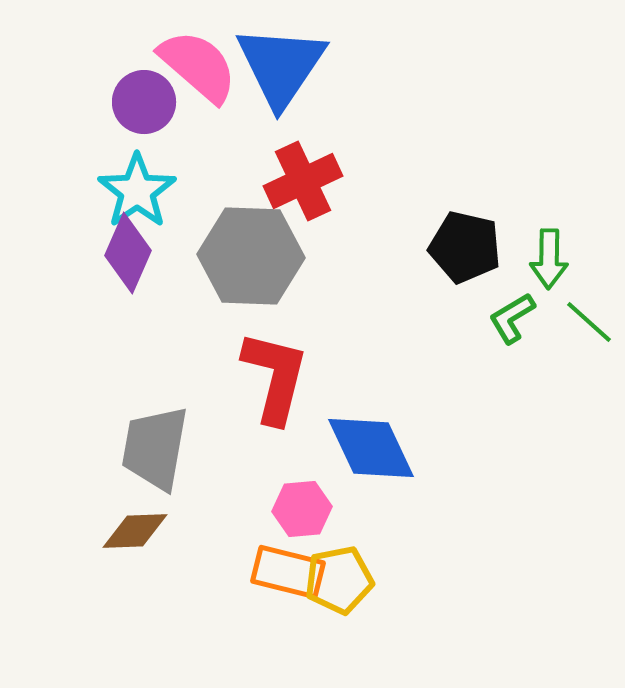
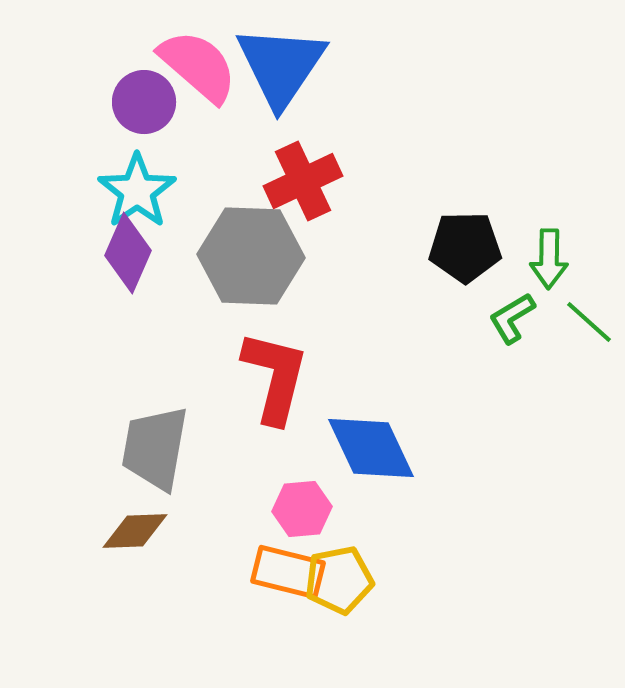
black pentagon: rotated 14 degrees counterclockwise
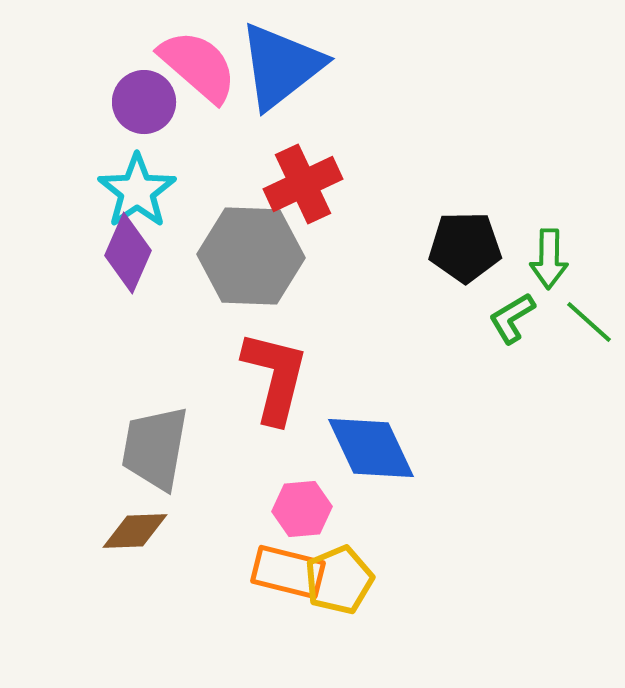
blue triangle: rotated 18 degrees clockwise
red cross: moved 3 px down
yellow pentagon: rotated 12 degrees counterclockwise
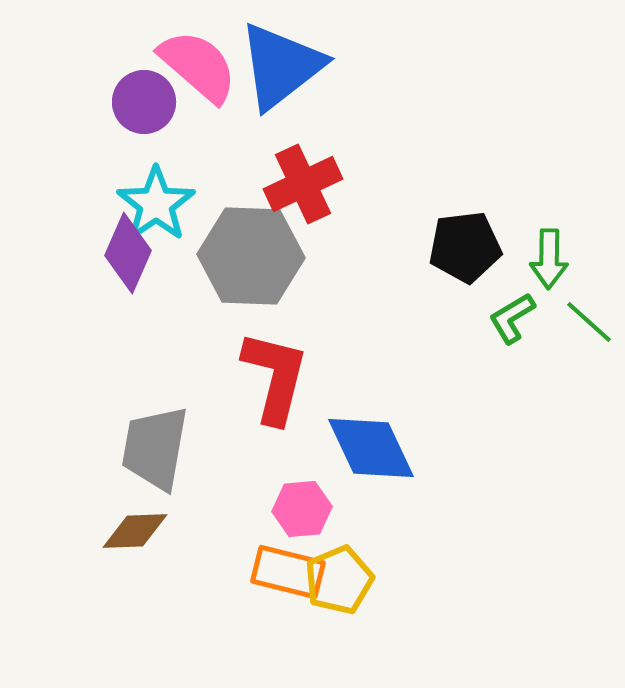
cyan star: moved 19 px right, 13 px down
black pentagon: rotated 6 degrees counterclockwise
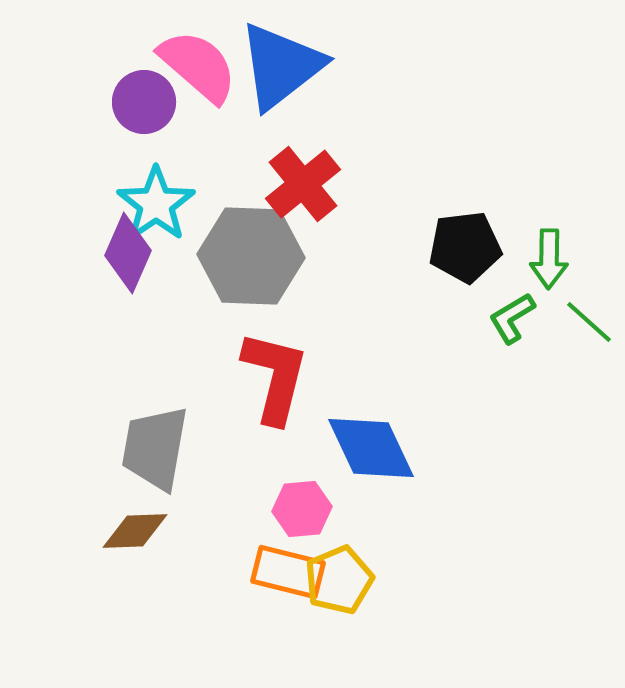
red cross: rotated 14 degrees counterclockwise
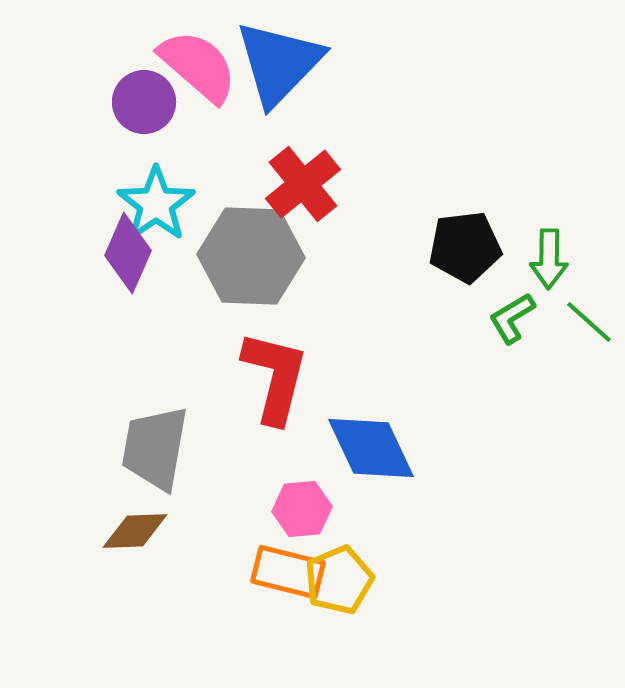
blue triangle: moved 2 px left, 3 px up; rotated 8 degrees counterclockwise
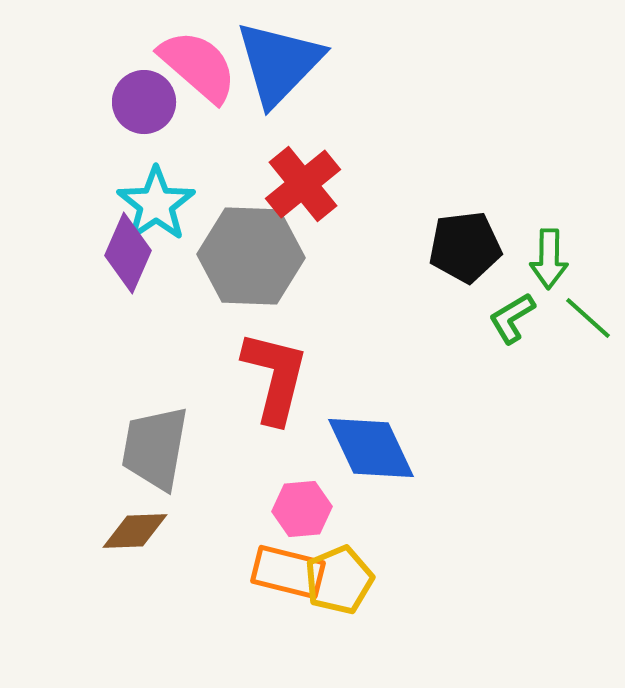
green line: moved 1 px left, 4 px up
